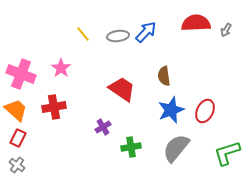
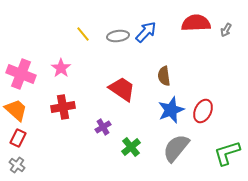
red cross: moved 9 px right
red ellipse: moved 2 px left
green cross: rotated 30 degrees counterclockwise
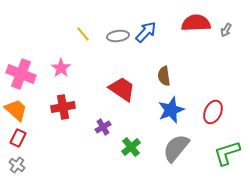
red ellipse: moved 10 px right, 1 px down
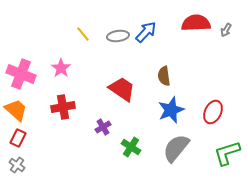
green cross: rotated 18 degrees counterclockwise
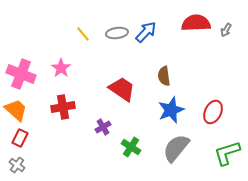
gray ellipse: moved 1 px left, 3 px up
red rectangle: moved 2 px right
